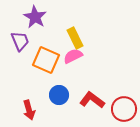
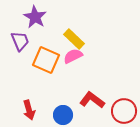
yellow rectangle: moved 1 px left, 1 px down; rotated 20 degrees counterclockwise
blue circle: moved 4 px right, 20 px down
red circle: moved 2 px down
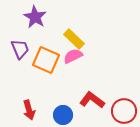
purple trapezoid: moved 8 px down
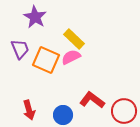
pink semicircle: moved 2 px left, 1 px down
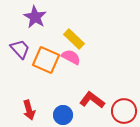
purple trapezoid: rotated 20 degrees counterclockwise
pink semicircle: rotated 54 degrees clockwise
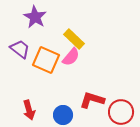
purple trapezoid: rotated 10 degrees counterclockwise
pink semicircle: rotated 102 degrees clockwise
red L-shape: rotated 20 degrees counterclockwise
red circle: moved 3 px left, 1 px down
